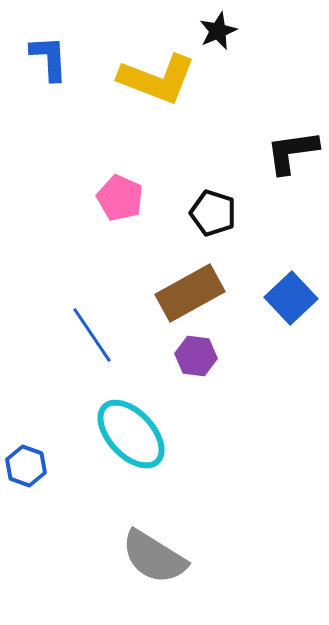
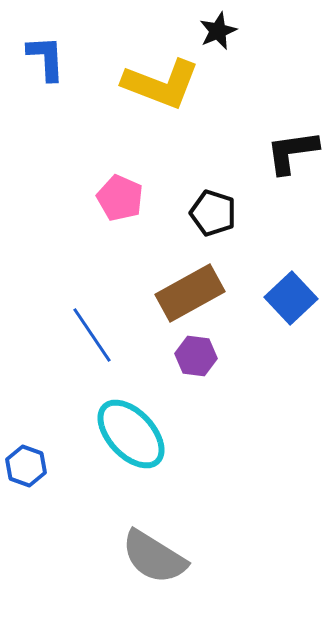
blue L-shape: moved 3 px left
yellow L-shape: moved 4 px right, 5 px down
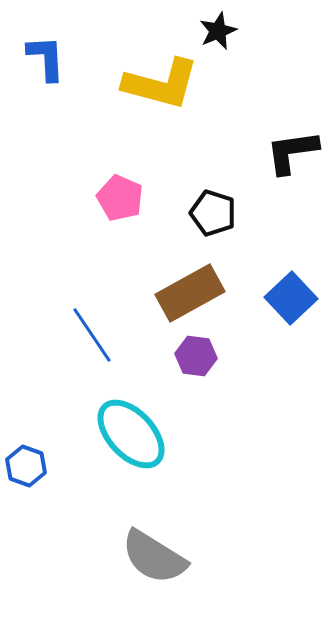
yellow L-shape: rotated 6 degrees counterclockwise
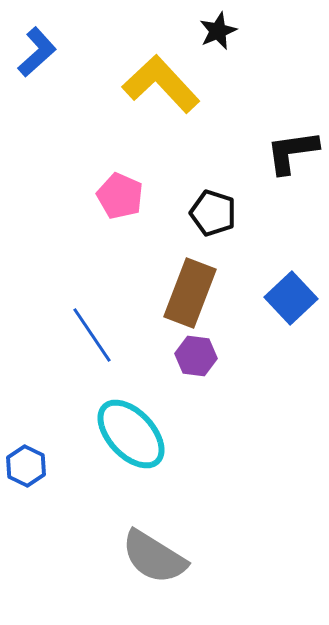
blue L-shape: moved 9 px left, 6 px up; rotated 51 degrees clockwise
yellow L-shape: rotated 148 degrees counterclockwise
pink pentagon: moved 2 px up
brown rectangle: rotated 40 degrees counterclockwise
blue hexagon: rotated 6 degrees clockwise
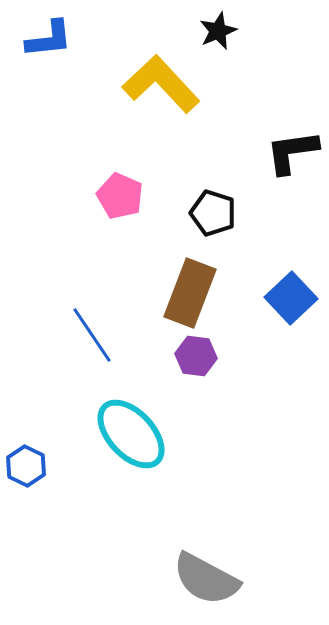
blue L-shape: moved 12 px right, 13 px up; rotated 36 degrees clockwise
gray semicircle: moved 52 px right, 22 px down; rotated 4 degrees counterclockwise
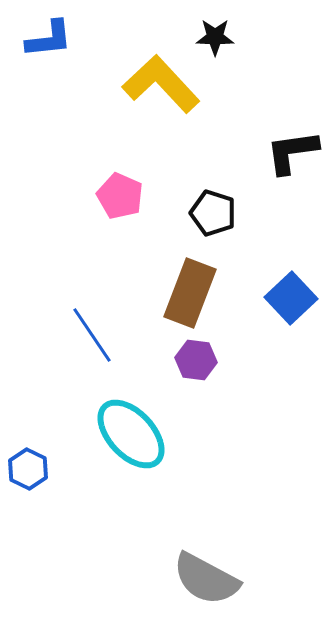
black star: moved 3 px left, 6 px down; rotated 24 degrees clockwise
purple hexagon: moved 4 px down
blue hexagon: moved 2 px right, 3 px down
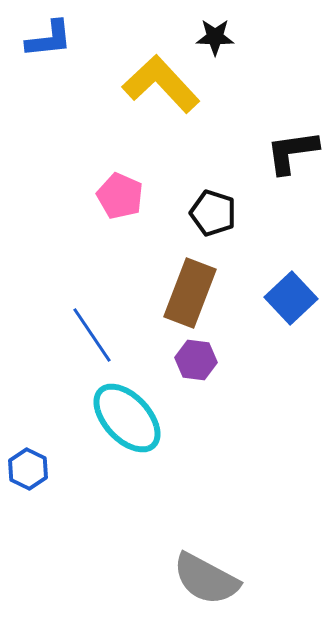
cyan ellipse: moved 4 px left, 16 px up
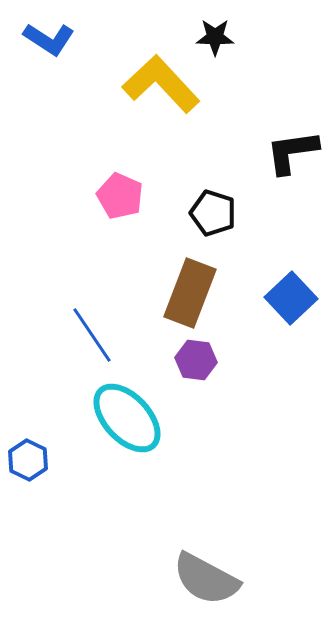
blue L-shape: rotated 39 degrees clockwise
blue hexagon: moved 9 px up
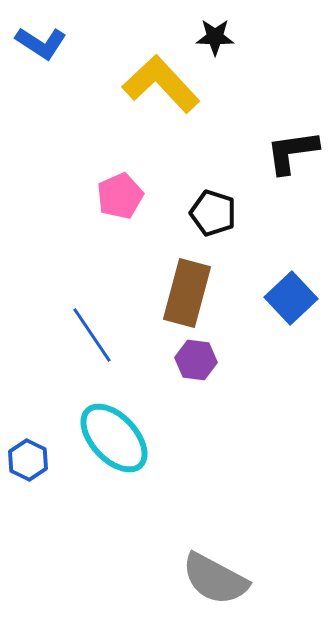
blue L-shape: moved 8 px left, 4 px down
pink pentagon: rotated 24 degrees clockwise
brown rectangle: moved 3 px left; rotated 6 degrees counterclockwise
cyan ellipse: moved 13 px left, 20 px down
gray semicircle: moved 9 px right
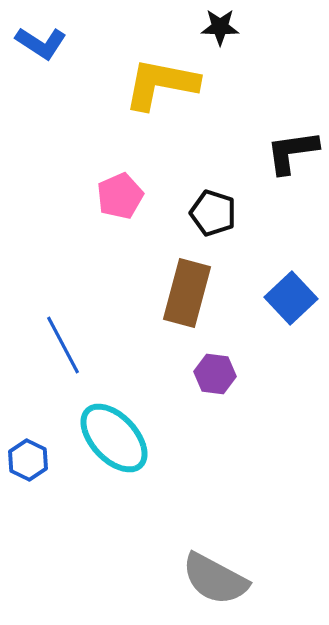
black star: moved 5 px right, 10 px up
yellow L-shape: rotated 36 degrees counterclockwise
blue line: moved 29 px left, 10 px down; rotated 6 degrees clockwise
purple hexagon: moved 19 px right, 14 px down
